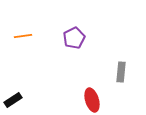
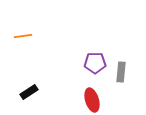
purple pentagon: moved 21 px right, 25 px down; rotated 25 degrees clockwise
black rectangle: moved 16 px right, 8 px up
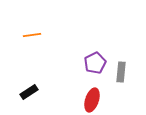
orange line: moved 9 px right, 1 px up
purple pentagon: rotated 25 degrees counterclockwise
red ellipse: rotated 35 degrees clockwise
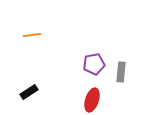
purple pentagon: moved 1 px left, 1 px down; rotated 15 degrees clockwise
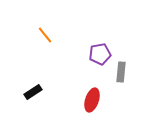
orange line: moved 13 px right; rotated 60 degrees clockwise
purple pentagon: moved 6 px right, 10 px up
black rectangle: moved 4 px right
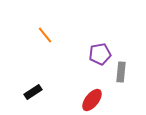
red ellipse: rotated 20 degrees clockwise
